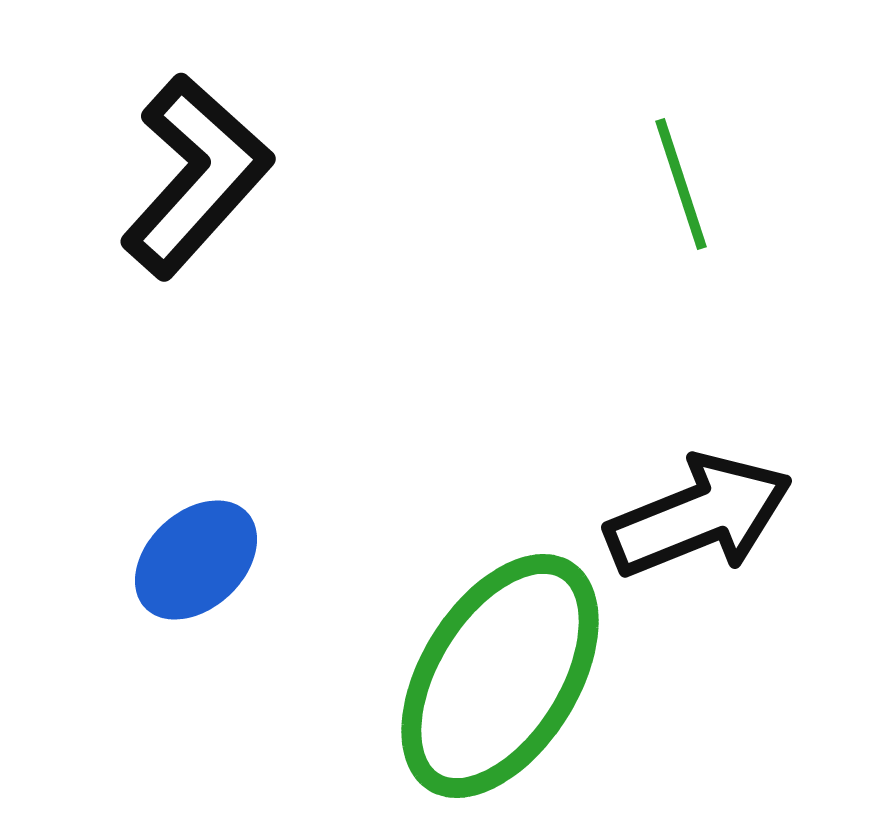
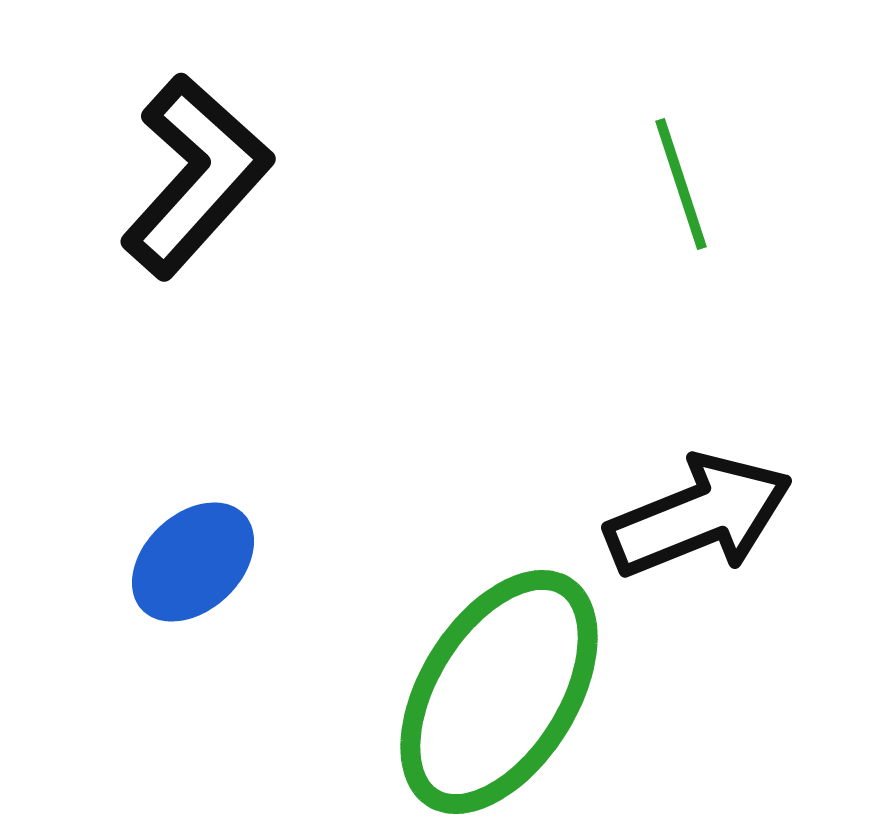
blue ellipse: moved 3 px left, 2 px down
green ellipse: moved 1 px left, 16 px down
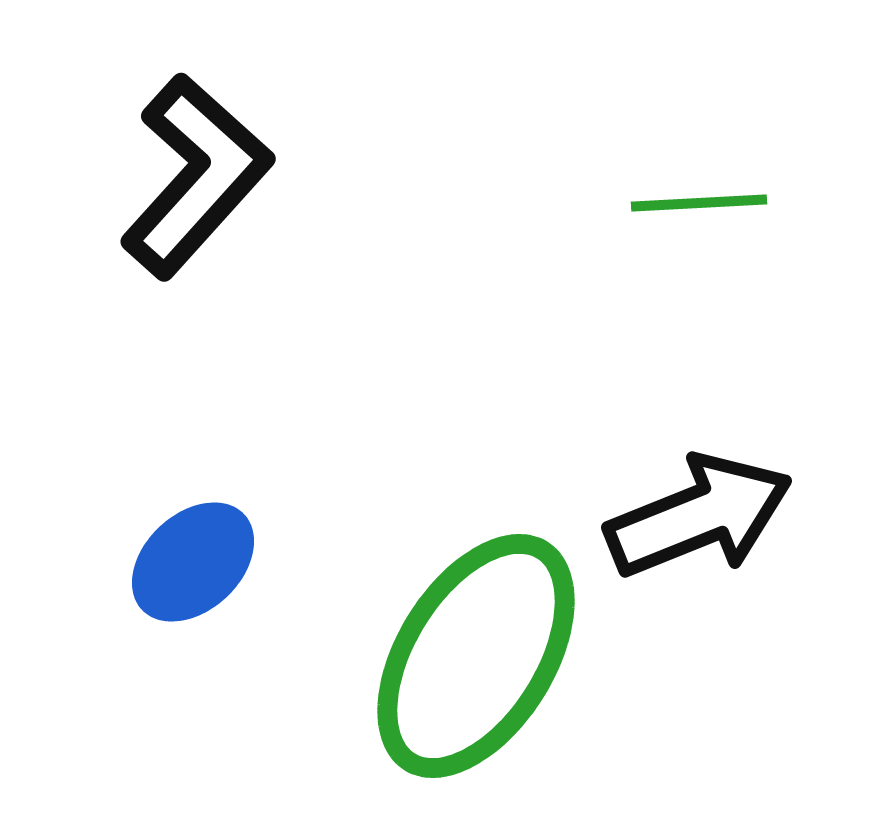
green line: moved 18 px right, 19 px down; rotated 75 degrees counterclockwise
green ellipse: moved 23 px left, 36 px up
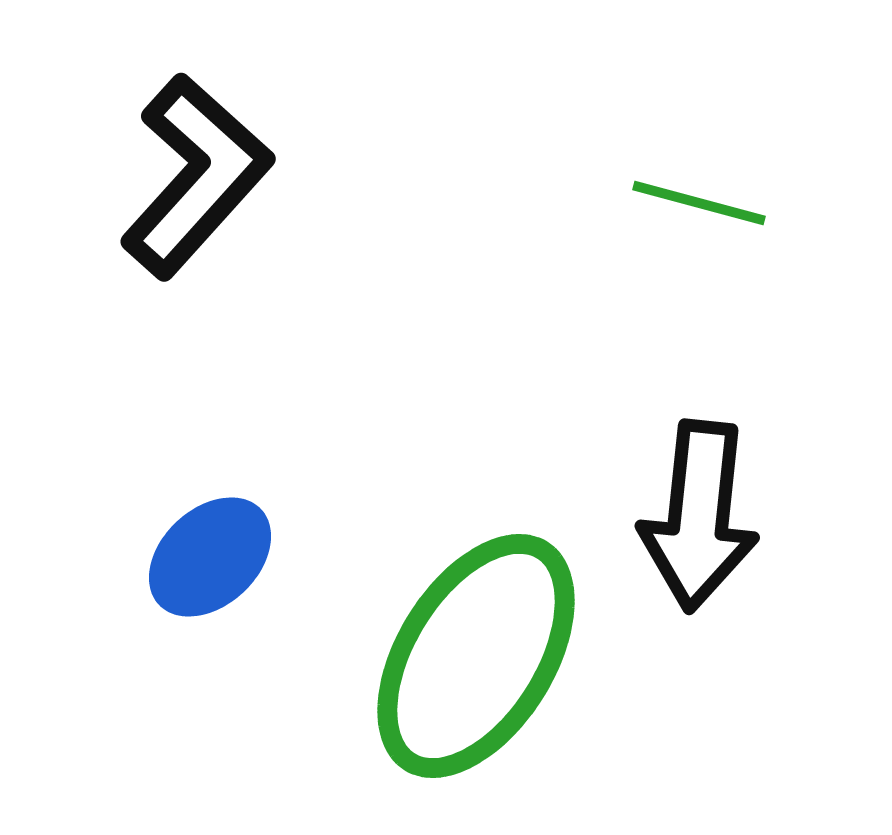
green line: rotated 18 degrees clockwise
black arrow: rotated 118 degrees clockwise
blue ellipse: moved 17 px right, 5 px up
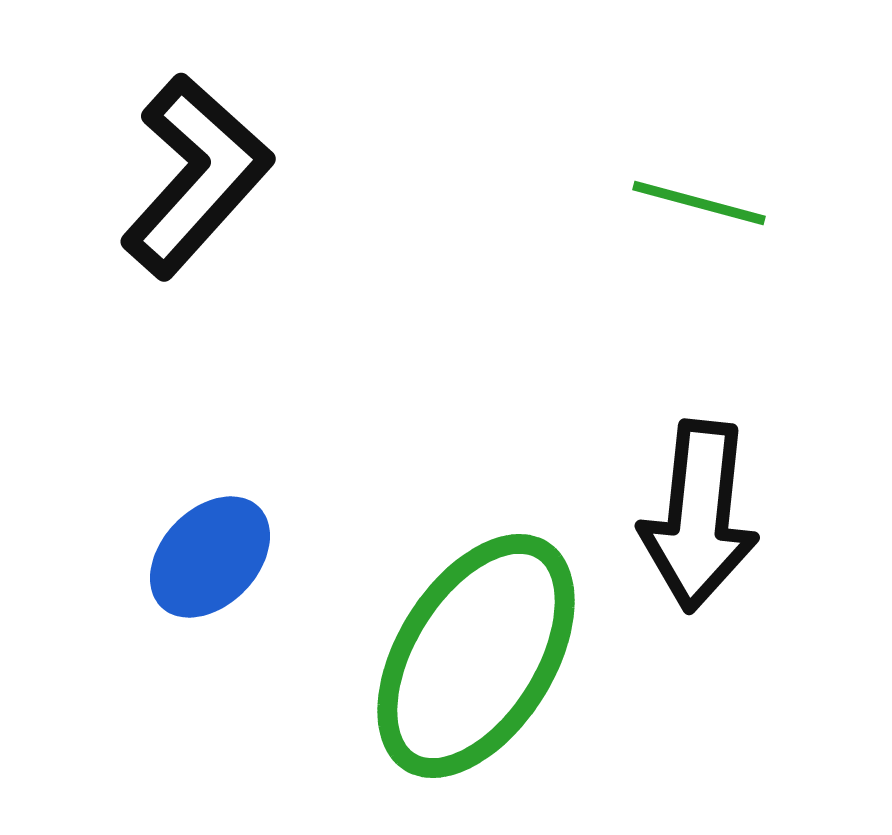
blue ellipse: rotated 3 degrees counterclockwise
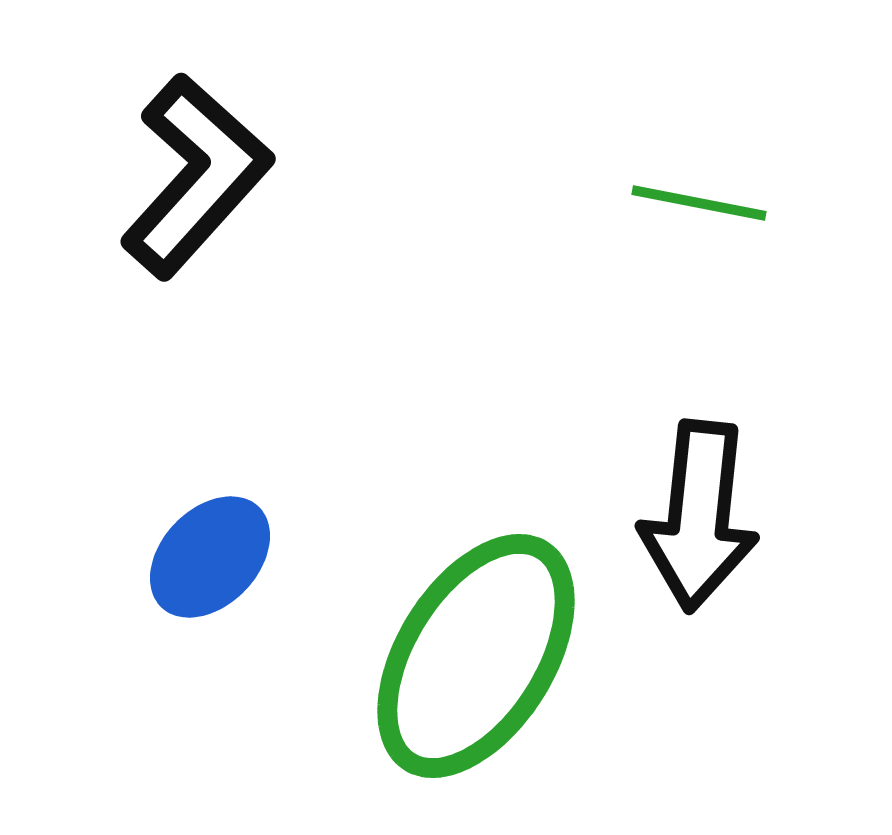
green line: rotated 4 degrees counterclockwise
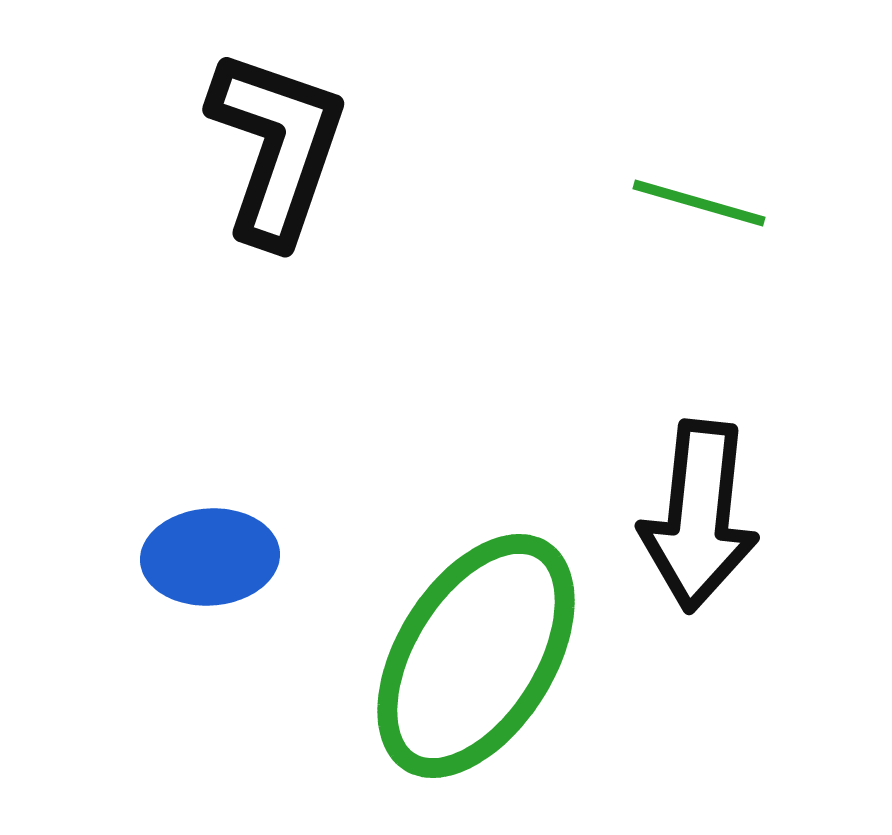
black L-shape: moved 81 px right, 29 px up; rotated 23 degrees counterclockwise
green line: rotated 5 degrees clockwise
blue ellipse: rotated 42 degrees clockwise
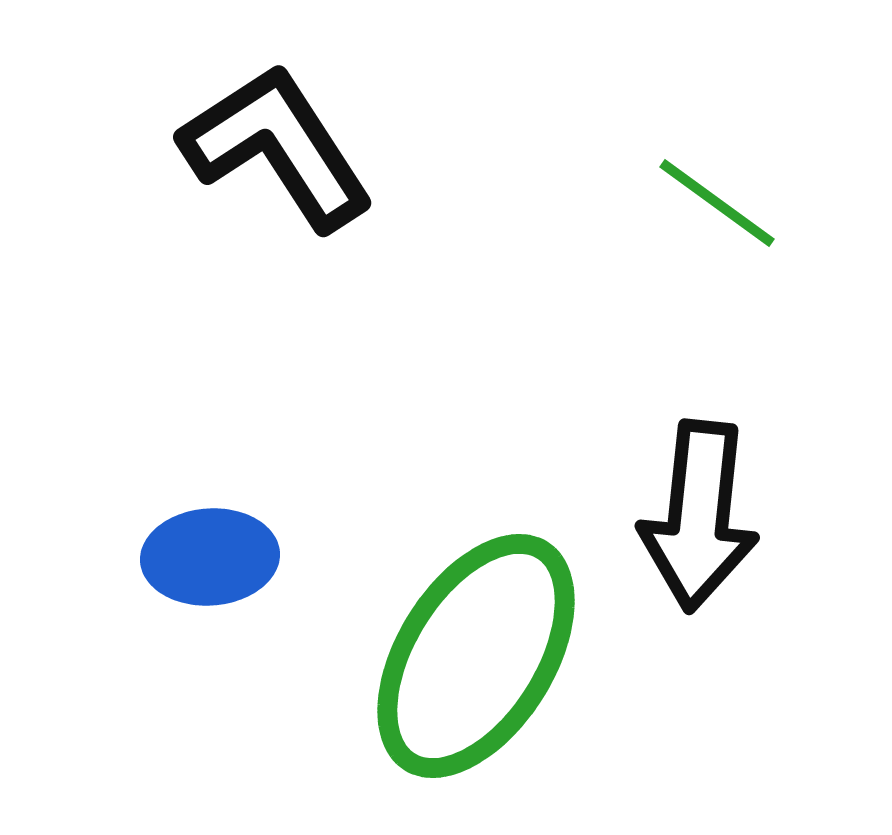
black L-shape: rotated 52 degrees counterclockwise
green line: moved 18 px right; rotated 20 degrees clockwise
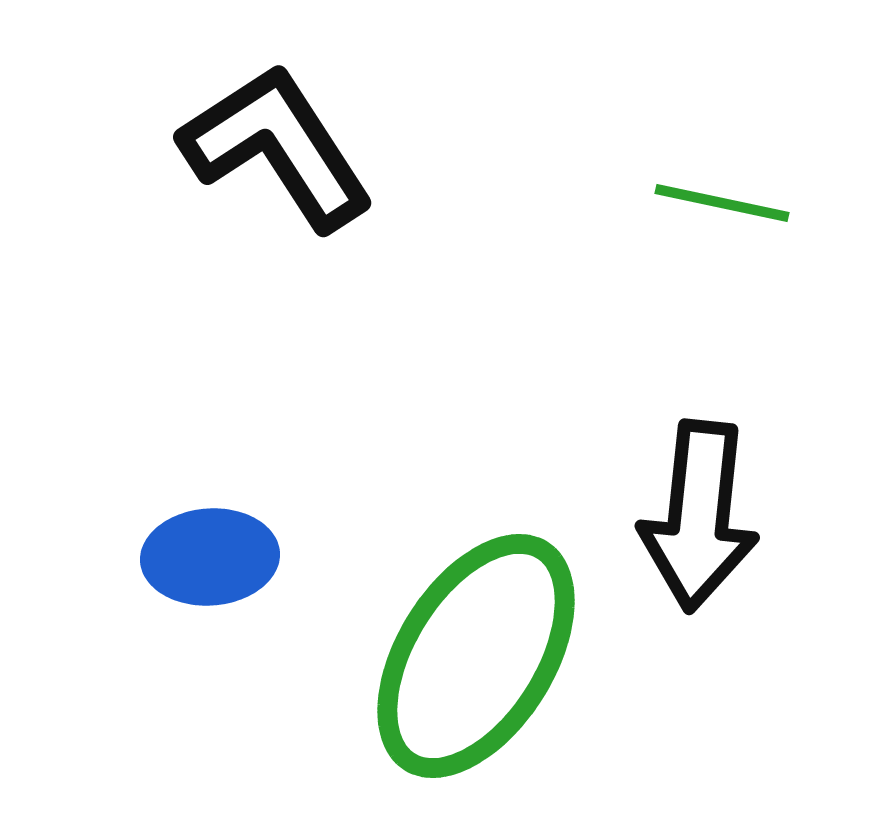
green line: moved 5 px right; rotated 24 degrees counterclockwise
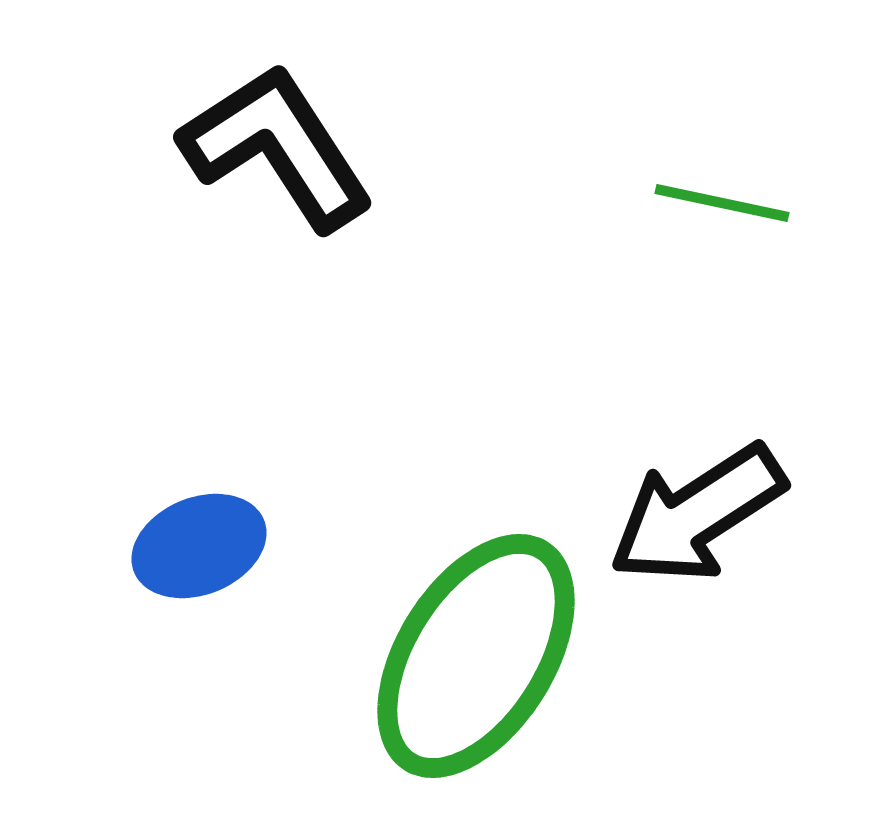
black arrow: moved 2 px left, 2 px up; rotated 51 degrees clockwise
blue ellipse: moved 11 px left, 11 px up; rotated 18 degrees counterclockwise
